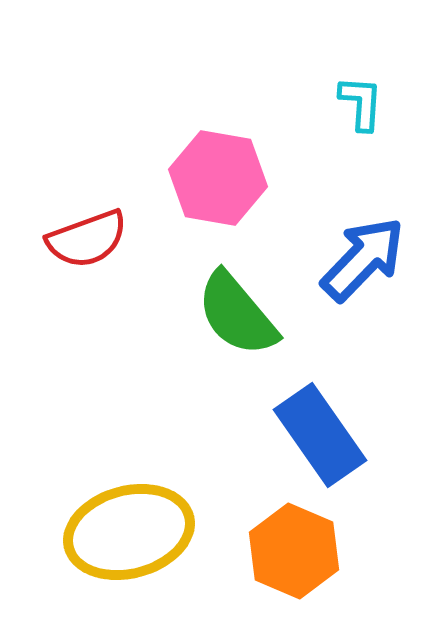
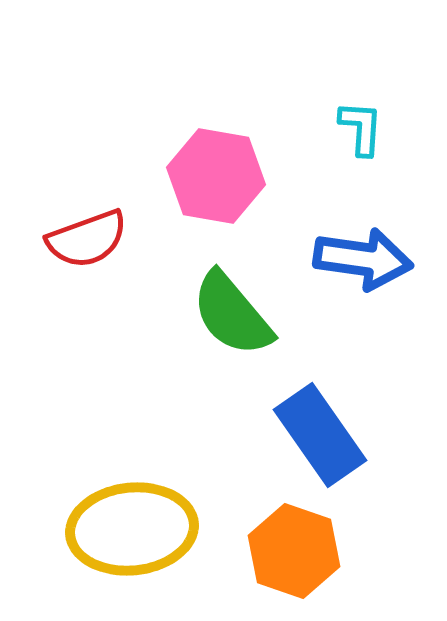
cyan L-shape: moved 25 px down
pink hexagon: moved 2 px left, 2 px up
blue arrow: rotated 54 degrees clockwise
green semicircle: moved 5 px left
yellow ellipse: moved 3 px right, 3 px up; rotated 9 degrees clockwise
orange hexagon: rotated 4 degrees counterclockwise
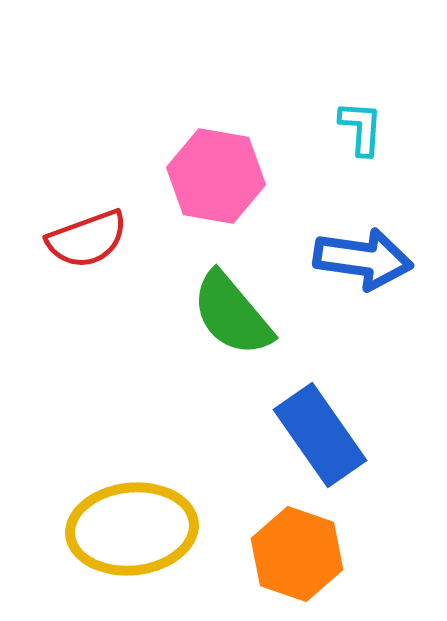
orange hexagon: moved 3 px right, 3 px down
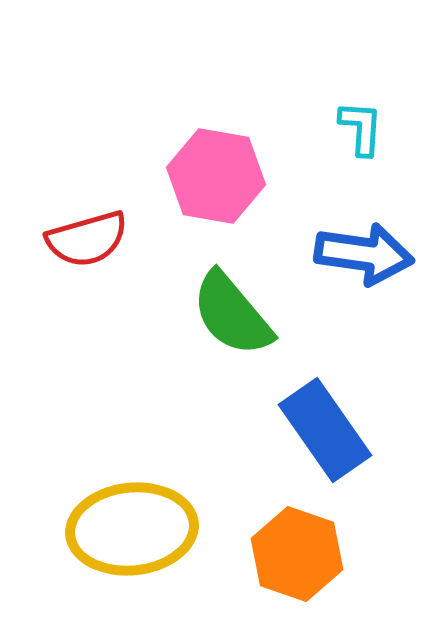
red semicircle: rotated 4 degrees clockwise
blue arrow: moved 1 px right, 5 px up
blue rectangle: moved 5 px right, 5 px up
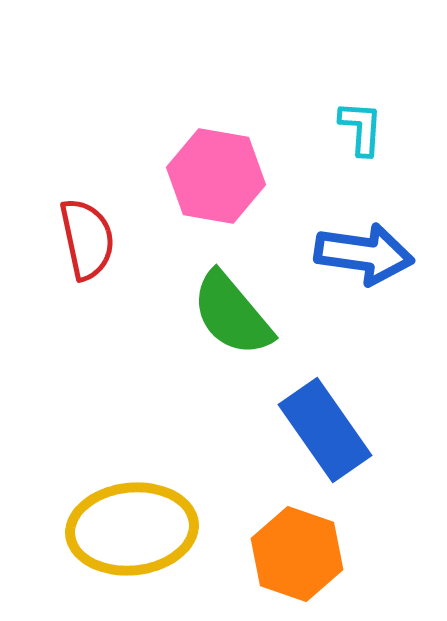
red semicircle: rotated 86 degrees counterclockwise
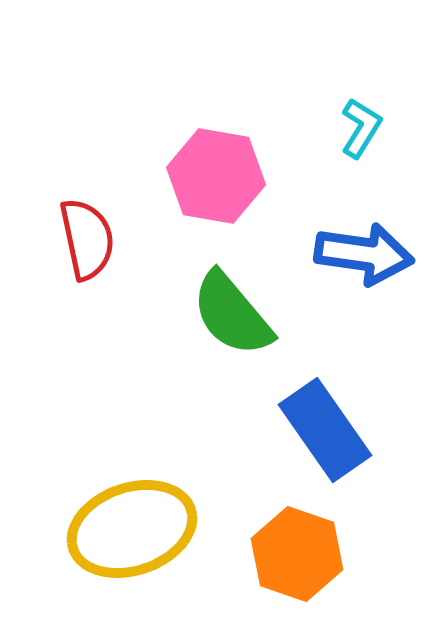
cyan L-shape: rotated 28 degrees clockwise
yellow ellipse: rotated 13 degrees counterclockwise
